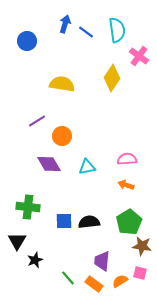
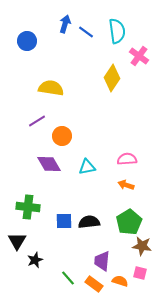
cyan semicircle: moved 1 px down
yellow semicircle: moved 11 px left, 4 px down
orange semicircle: rotated 49 degrees clockwise
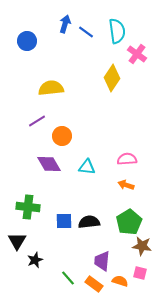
pink cross: moved 2 px left, 2 px up
yellow semicircle: rotated 15 degrees counterclockwise
cyan triangle: rotated 18 degrees clockwise
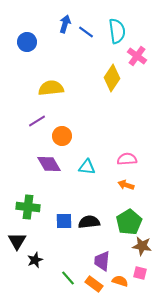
blue circle: moved 1 px down
pink cross: moved 2 px down
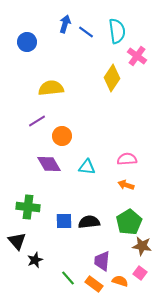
black triangle: rotated 12 degrees counterclockwise
pink square: rotated 24 degrees clockwise
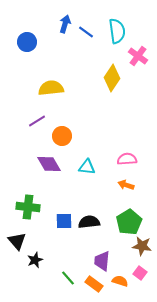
pink cross: moved 1 px right
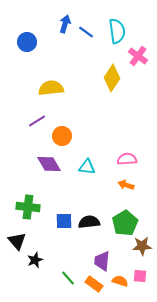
green pentagon: moved 4 px left, 1 px down
brown star: rotated 12 degrees counterclockwise
pink square: moved 3 px down; rotated 32 degrees counterclockwise
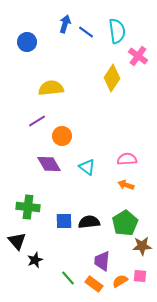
cyan triangle: rotated 30 degrees clockwise
orange semicircle: rotated 49 degrees counterclockwise
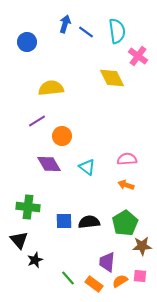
yellow diamond: rotated 60 degrees counterclockwise
black triangle: moved 2 px right, 1 px up
purple trapezoid: moved 5 px right, 1 px down
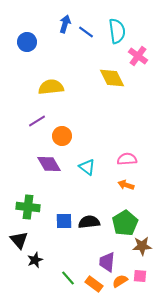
yellow semicircle: moved 1 px up
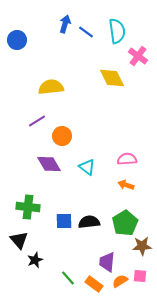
blue circle: moved 10 px left, 2 px up
